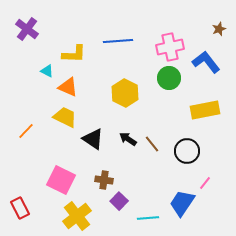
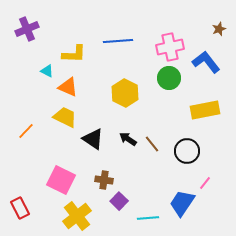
purple cross: rotated 30 degrees clockwise
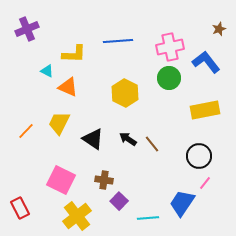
yellow trapezoid: moved 6 px left, 6 px down; rotated 90 degrees counterclockwise
black circle: moved 12 px right, 5 px down
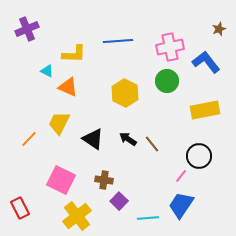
green circle: moved 2 px left, 3 px down
orange line: moved 3 px right, 8 px down
pink line: moved 24 px left, 7 px up
blue trapezoid: moved 1 px left, 2 px down
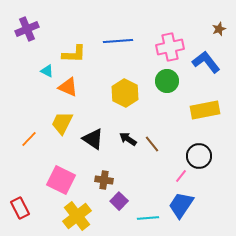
yellow trapezoid: moved 3 px right
